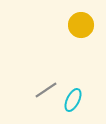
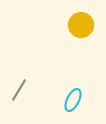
gray line: moved 27 px left; rotated 25 degrees counterclockwise
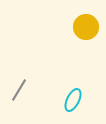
yellow circle: moved 5 px right, 2 px down
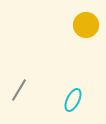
yellow circle: moved 2 px up
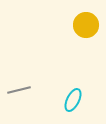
gray line: rotated 45 degrees clockwise
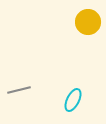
yellow circle: moved 2 px right, 3 px up
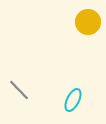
gray line: rotated 60 degrees clockwise
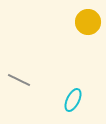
gray line: moved 10 px up; rotated 20 degrees counterclockwise
